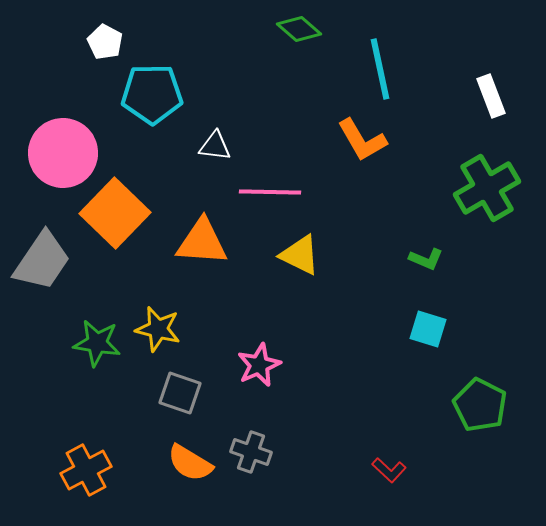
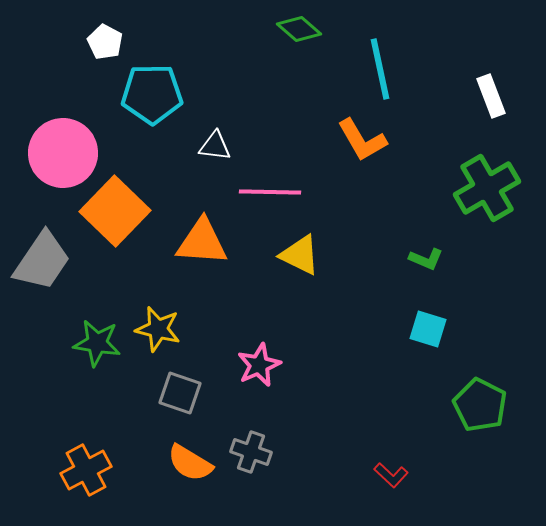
orange square: moved 2 px up
red L-shape: moved 2 px right, 5 px down
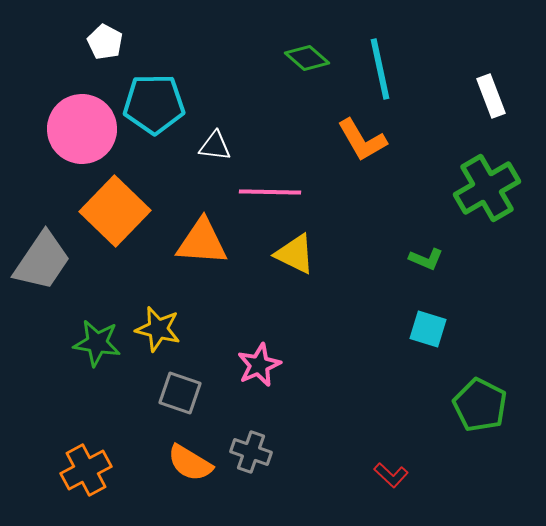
green diamond: moved 8 px right, 29 px down
cyan pentagon: moved 2 px right, 10 px down
pink circle: moved 19 px right, 24 px up
yellow triangle: moved 5 px left, 1 px up
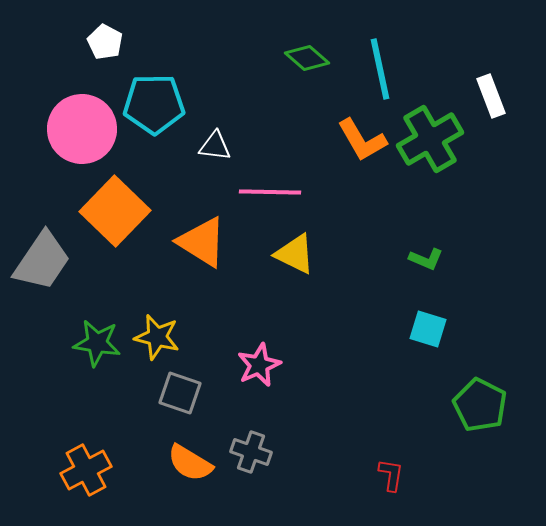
green cross: moved 57 px left, 49 px up
orange triangle: rotated 28 degrees clockwise
yellow star: moved 1 px left, 8 px down
red L-shape: rotated 124 degrees counterclockwise
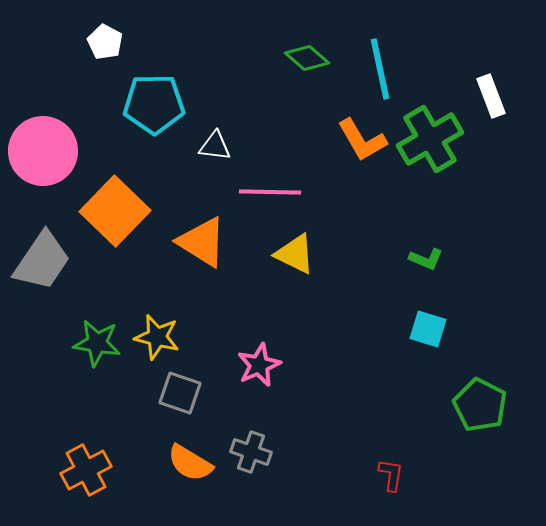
pink circle: moved 39 px left, 22 px down
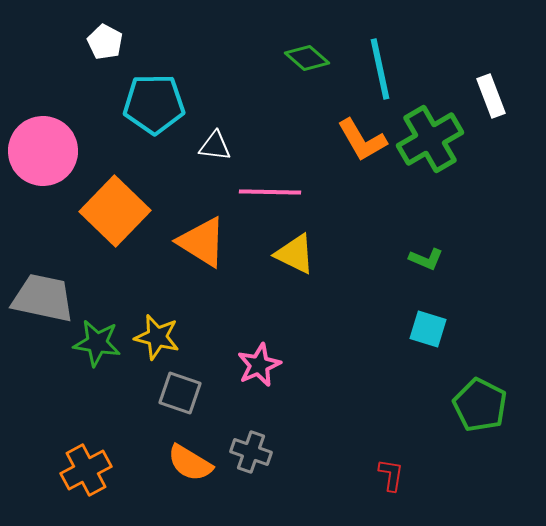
gray trapezoid: moved 1 px right, 37 px down; rotated 112 degrees counterclockwise
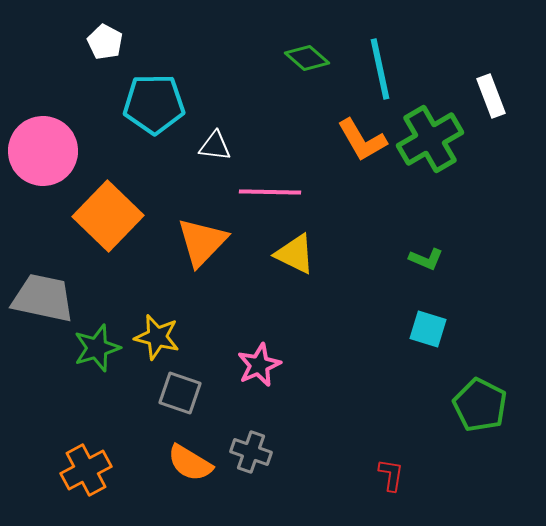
orange square: moved 7 px left, 5 px down
orange triangle: rotated 42 degrees clockwise
green star: moved 5 px down; rotated 27 degrees counterclockwise
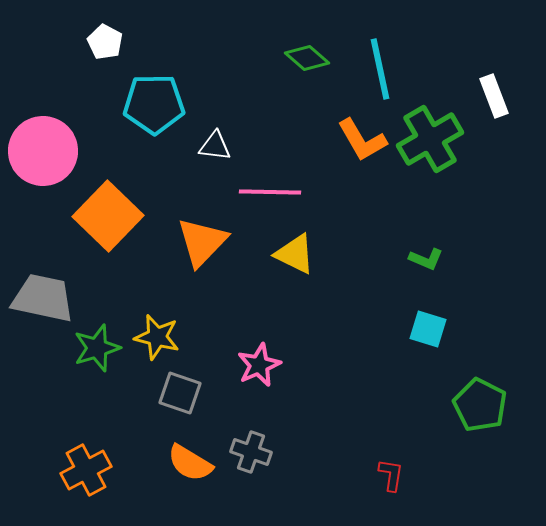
white rectangle: moved 3 px right
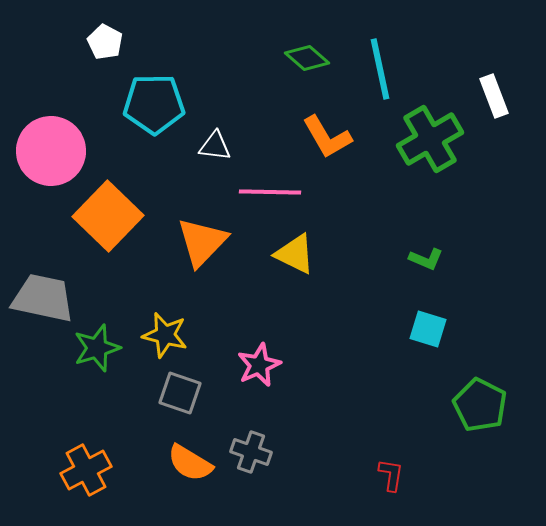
orange L-shape: moved 35 px left, 3 px up
pink circle: moved 8 px right
yellow star: moved 8 px right, 2 px up
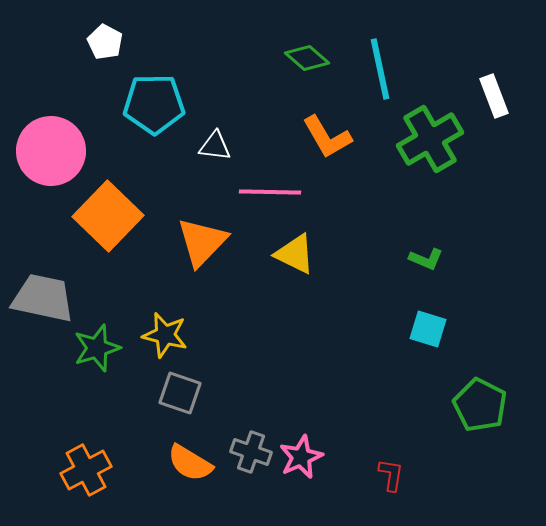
pink star: moved 42 px right, 92 px down
